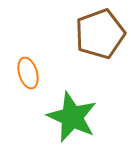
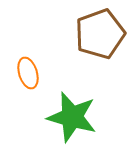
green star: rotated 9 degrees counterclockwise
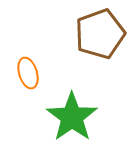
green star: rotated 21 degrees clockwise
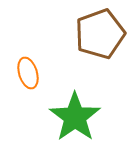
green star: moved 3 px right
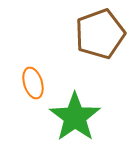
orange ellipse: moved 5 px right, 10 px down
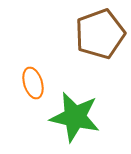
green star: rotated 24 degrees counterclockwise
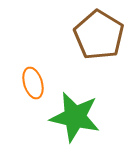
brown pentagon: moved 1 px left, 1 px down; rotated 21 degrees counterclockwise
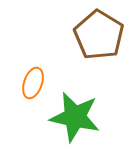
orange ellipse: rotated 36 degrees clockwise
